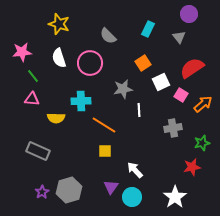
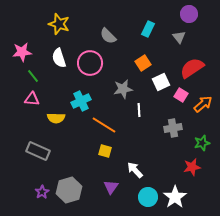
cyan cross: rotated 24 degrees counterclockwise
yellow square: rotated 16 degrees clockwise
cyan circle: moved 16 px right
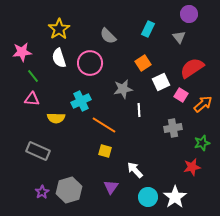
yellow star: moved 5 px down; rotated 20 degrees clockwise
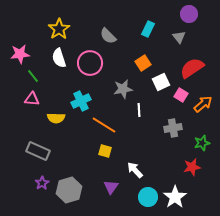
pink star: moved 2 px left, 2 px down
purple star: moved 9 px up
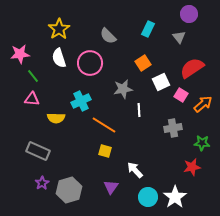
green star: rotated 21 degrees clockwise
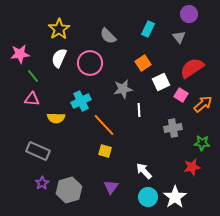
white semicircle: rotated 42 degrees clockwise
orange line: rotated 15 degrees clockwise
white arrow: moved 9 px right, 1 px down
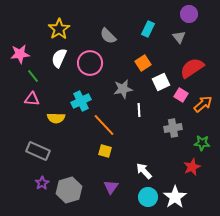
red star: rotated 12 degrees counterclockwise
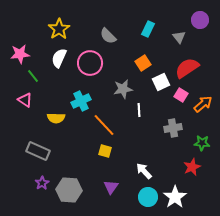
purple circle: moved 11 px right, 6 px down
red semicircle: moved 5 px left
pink triangle: moved 7 px left, 1 px down; rotated 28 degrees clockwise
gray hexagon: rotated 20 degrees clockwise
